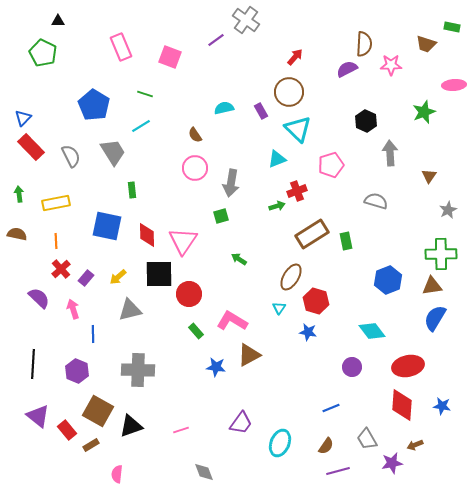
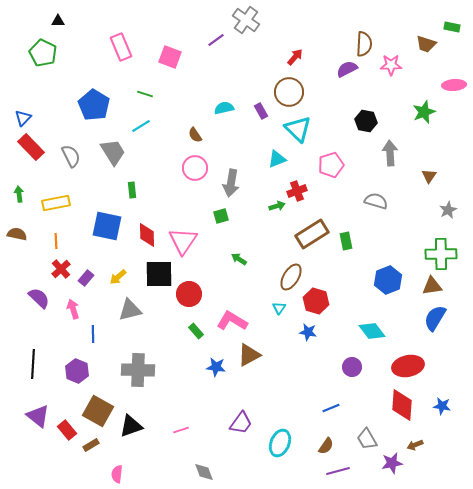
black hexagon at (366, 121): rotated 15 degrees counterclockwise
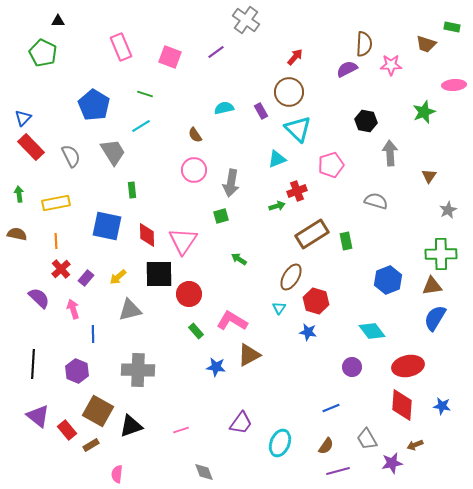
purple line at (216, 40): moved 12 px down
pink circle at (195, 168): moved 1 px left, 2 px down
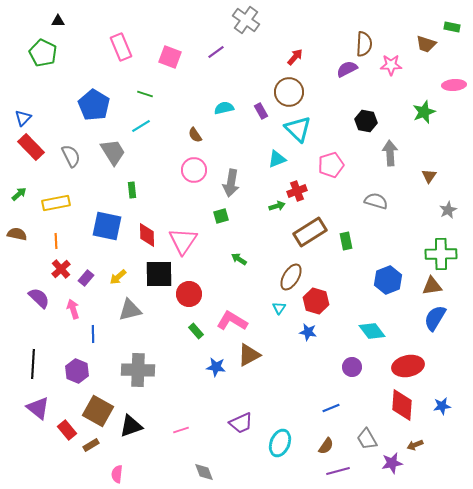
green arrow at (19, 194): rotated 56 degrees clockwise
brown rectangle at (312, 234): moved 2 px left, 2 px up
blue star at (442, 406): rotated 18 degrees counterclockwise
purple triangle at (38, 416): moved 8 px up
purple trapezoid at (241, 423): rotated 30 degrees clockwise
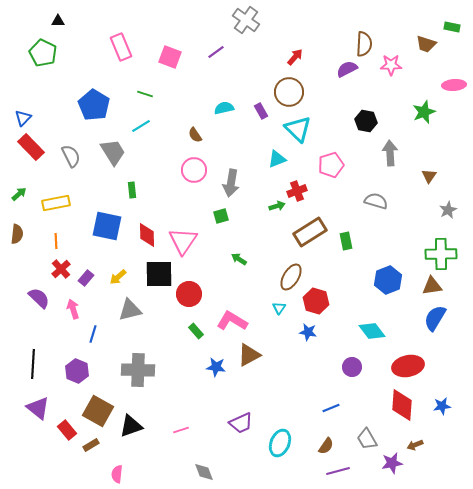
brown semicircle at (17, 234): rotated 84 degrees clockwise
blue line at (93, 334): rotated 18 degrees clockwise
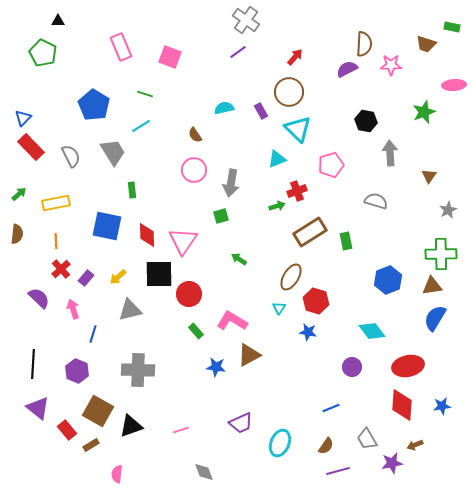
purple line at (216, 52): moved 22 px right
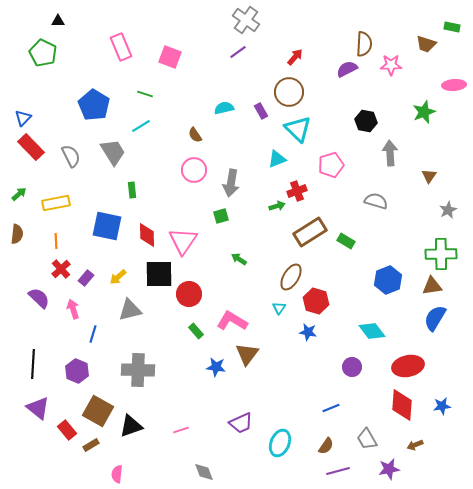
green rectangle at (346, 241): rotated 48 degrees counterclockwise
brown triangle at (249, 355): moved 2 px left, 1 px up; rotated 25 degrees counterclockwise
purple star at (392, 463): moved 3 px left, 6 px down
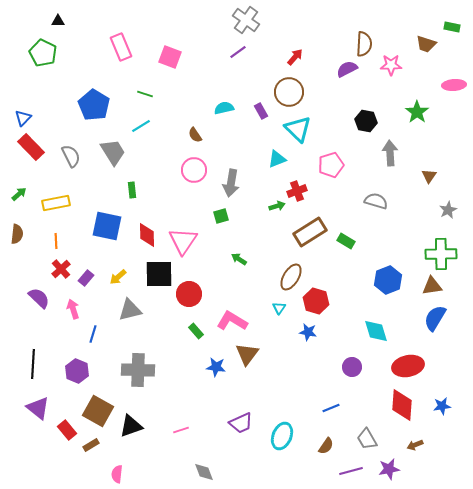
green star at (424, 112): moved 7 px left; rotated 15 degrees counterclockwise
cyan diamond at (372, 331): moved 4 px right; rotated 20 degrees clockwise
cyan ellipse at (280, 443): moved 2 px right, 7 px up
purple line at (338, 471): moved 13 px right
